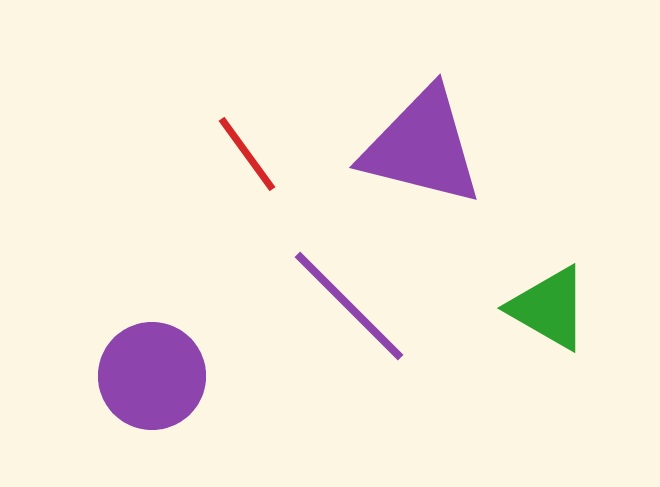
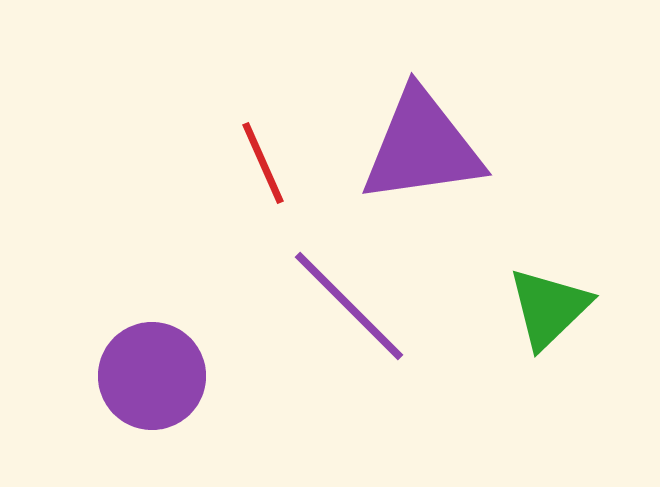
purple triangle: rotated 22 degrees counterclockwise
red line: moved 16 px right, 9 px down; rotated 12 degrees clockwise
green triangle: rotated 46 degrees clockwise
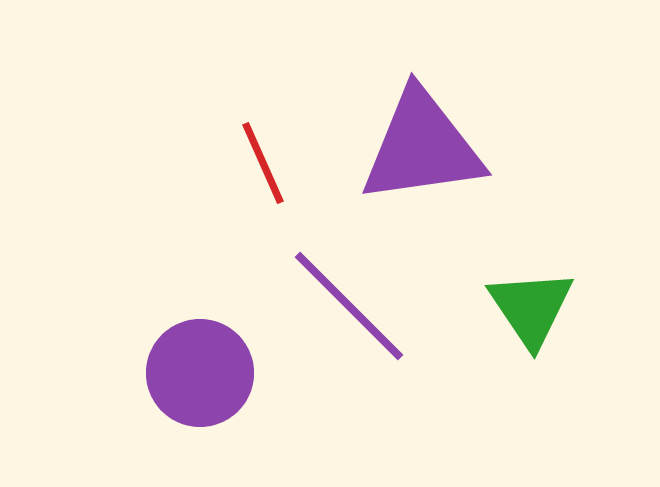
green triangle: moved 18 px left; rotated 20 degrees counterclockwise
purple circle: moved 48 px right, 3 px up
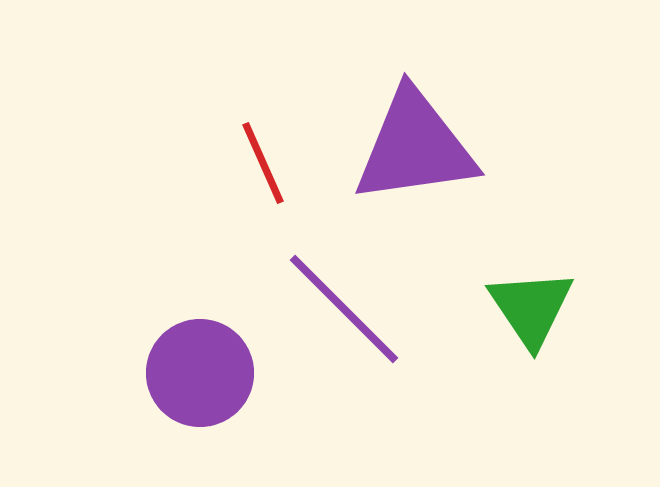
purple triangle: moved 7 px left
purple line: moved 5 px left, 3 px down
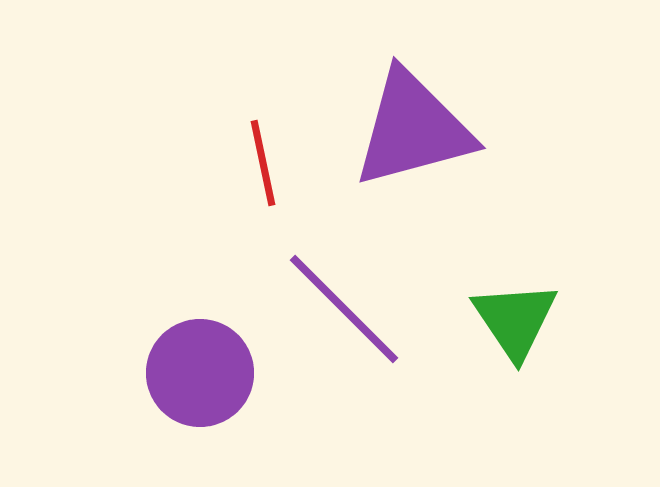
purple triangle: moved 2 px left, 18 px up; rotated 7 degrees counterclockwise
red line: rotated 12 degrees clockwise
green triangle: moved 16 px left, 12 px down
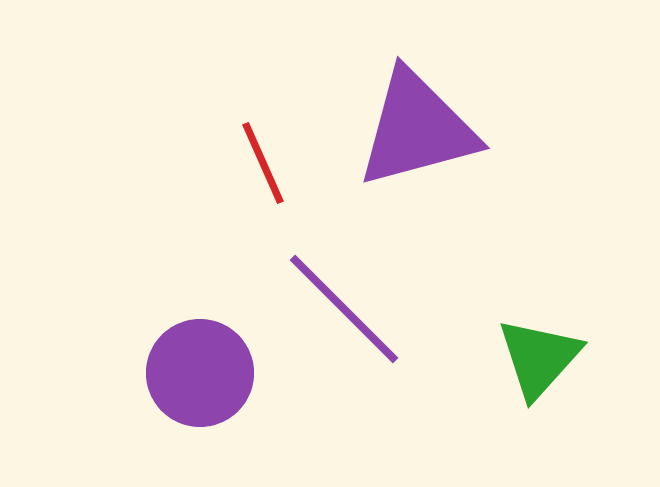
purple triangle: moved 4 px right
red line: rotated 12 degrees counterclockwise
green triangle: moved 24 px right, 38 px down; rotated 16 degrees clockwise
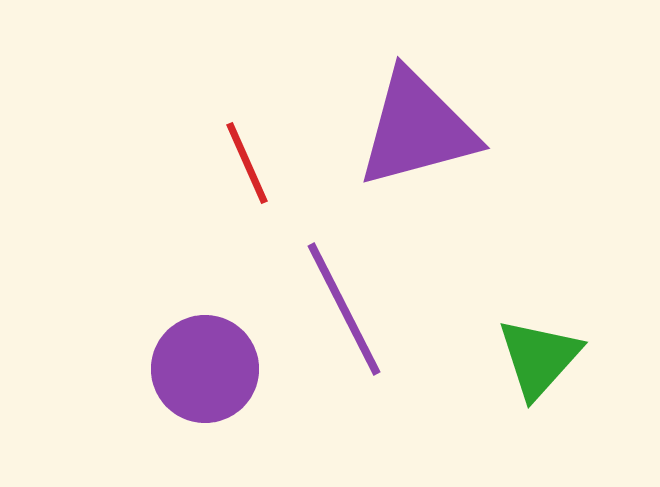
red line: moved 16 px left
purple line: rotated 18 degrees clockwise
purple circle: moved 5 px right, 4 px up
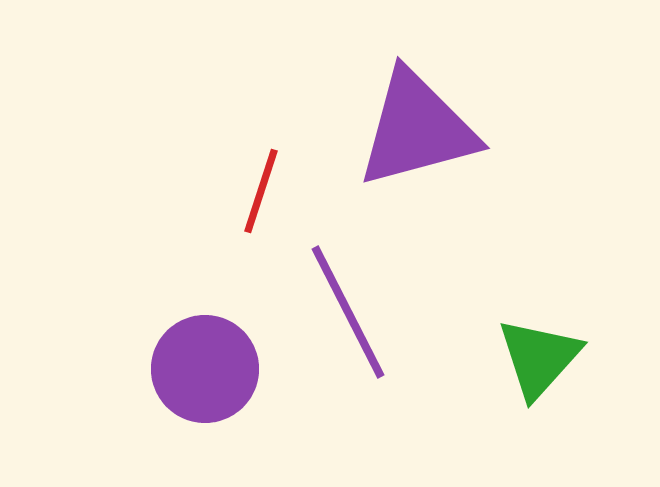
red line: moved 14 px right, 28 px down; rotated 42 degrees clockwise
purple line: moved 4 px right, 3 px down
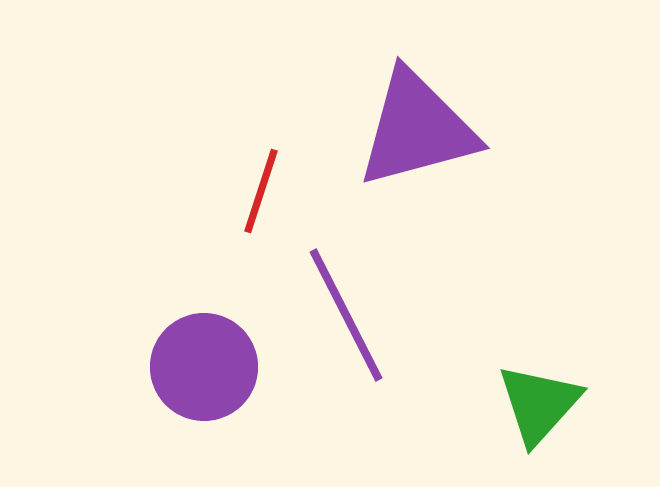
purple line: moved 2 px left, 3 px down
green triangle: moved 46 px down
purple circle: moved 1 px left, 2 px up
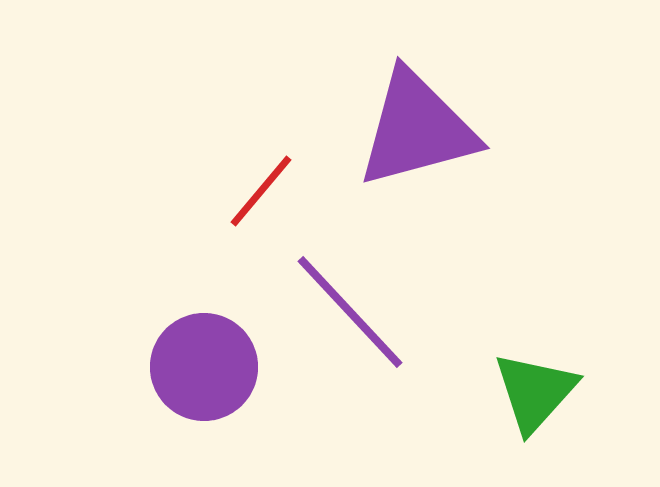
red line: rotated 22 degrees clockwise
purple line: moved 4 px right, 3 px up; rotated 16 degrees counterclockwise
green triangle: moved 4 px left, 12 px up
